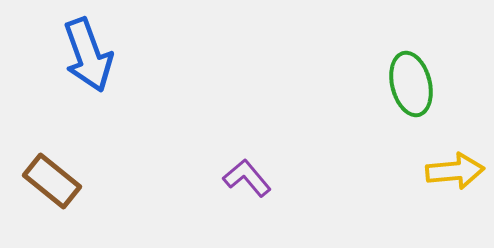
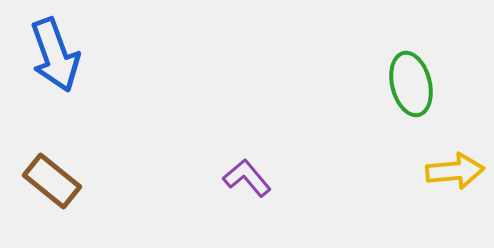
blue arrow: moved 33 px left
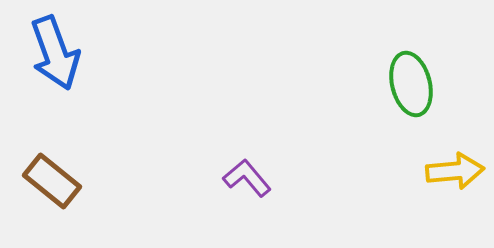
blue arrow: moved 2 px up
